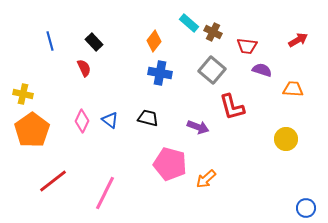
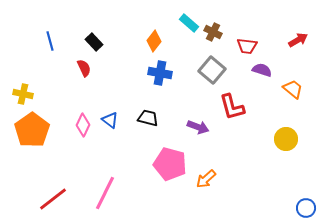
orange trapezoid: rotated 35 degrees clockwise
pink diamond: moved 1 px right, 4 px down
red line: moved 18 px down
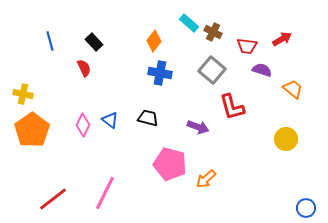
red arrow: moved 16 px left, 1 px up
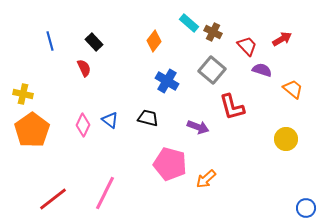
red trapezoid: rotated 140 degrees counterclockwise
blue cross: moved 7 px right, 8 px down; rotated 20 degrees clockwise
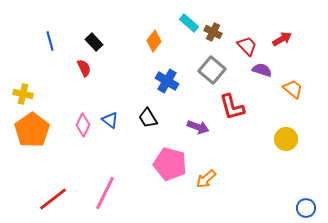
black trapezoid: rotated 135 degrees counterclockwise
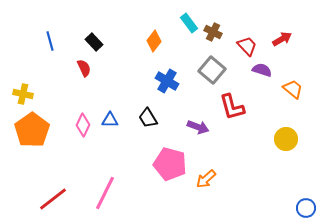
cyan rectangle: rotated 12 degrees clockwise
blue triangle: rotated 36 degrees counterclockwise
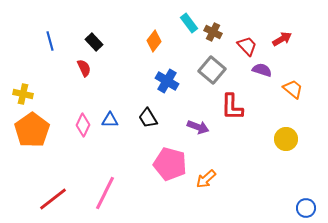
red L-shape: rotated 16 degrees clockwise
